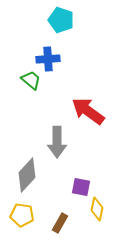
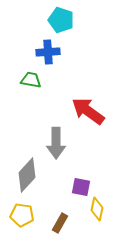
blue cross: moved 7 px up
green trapezoid: rotated 30 degrees counterclockwise
gray arrow: moved 1 px left, 1 px down
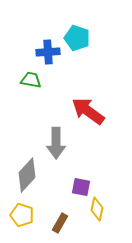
cyan pentagon: moved 16 px right, 18 px down
yellow pentagon: rotated 10 degrees clockwise
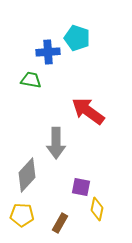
yellow pentagon: rotated 15 degrees counterclockwise
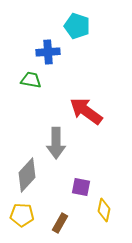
cyan pentagon: moved 12 px up
red arrow: moved 2 px left
yellow diamond: moved 7 px right, 1 px down
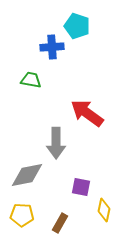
blue cross: moved 4 px right, 5 px up
red arrow: moved 1 px right, 2 px down
gray diamond: rotated 36 degrees clockwise
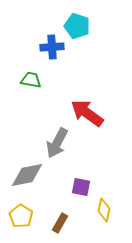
gray arrow: moved 1 px right; rotated 28 degrees clockwise
yellow pentagon: moved 1 px left, 1 px down; rotated 30 degrees clockwise
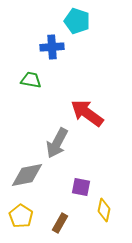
cyan pentagon: moved 5 px up
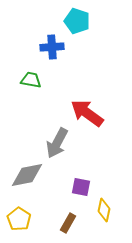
yellow pentagon: moved 2 px left, 3 px down
brown rectangle: moved 8 px right
